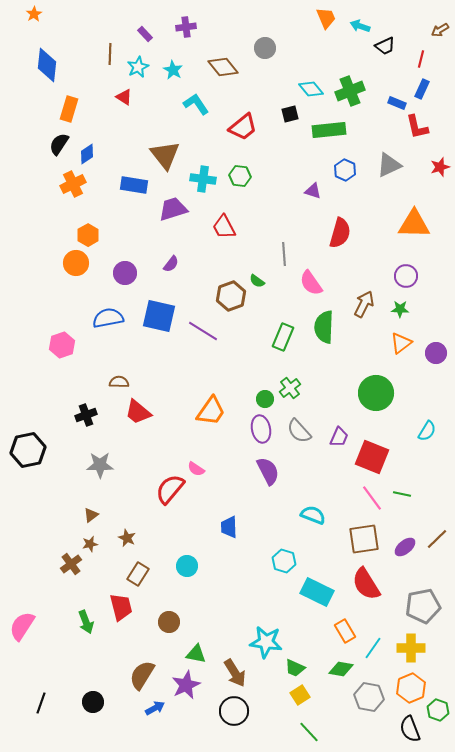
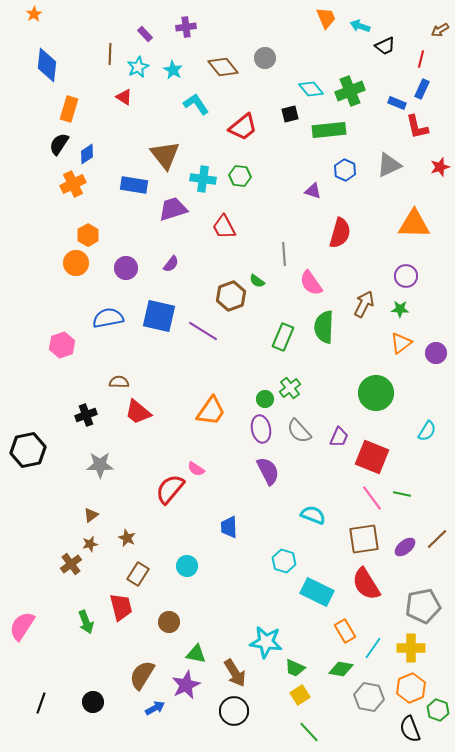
gray circle at (265, 48): moved 10 px down
purple circle at (125, 273): moved 1 px right, 5 px up
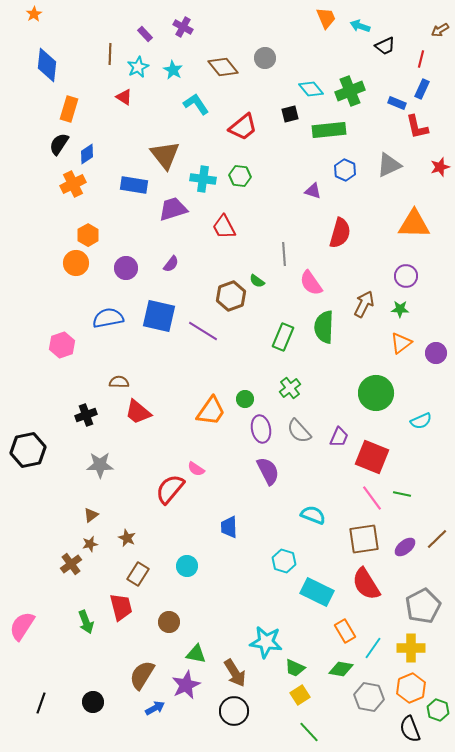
purple cross at (186, 27): moved 3 px left; rotated 36 degrees clockwise
green circle at (265, 399): moved 20 px left
cyan semicircle at (427, 431): moved 6 px left, 10 px up; rotated 35 degrees clockwise
gray pentagon at (423, 606): rotated 16 degrees counterclockwise
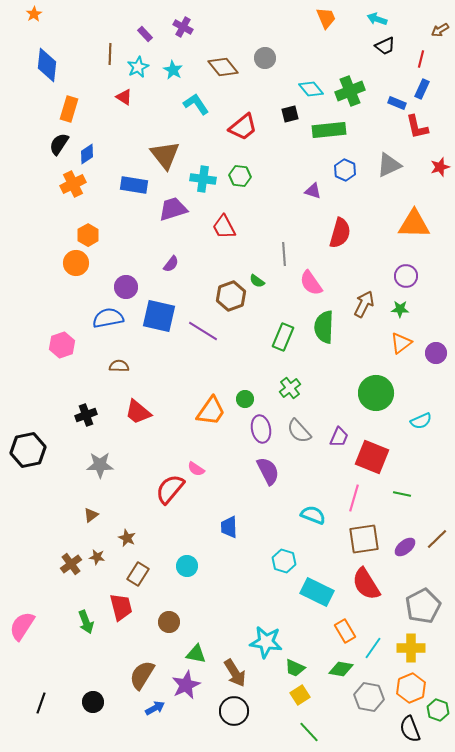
cyan arrow at (360, 26): moved 17 px right, 7 px up
purple circle at (126, 268): moved 19 px down
brown semicircle at (119, 382): moved 16 px up
pink line at (372, 498): moved 18 px left; rotated 52 degrees clockwise
brown star at (90, 544): moved 7 px right, 13 px down; rotated 21 degrees clockwise
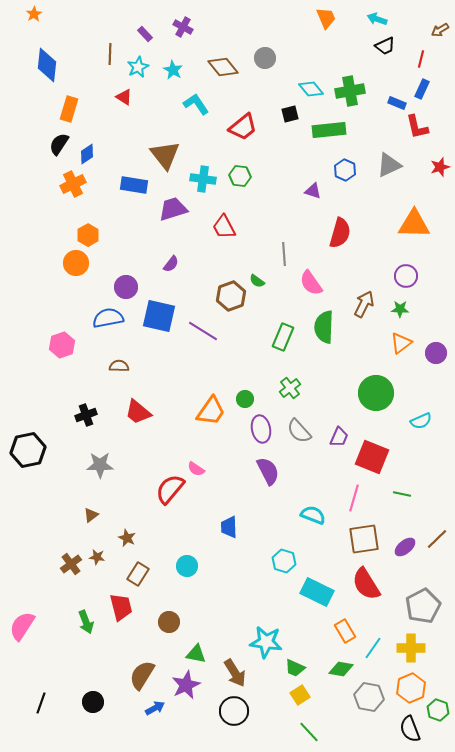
green cross at (350, 91): rotated 12 degrees clockwise
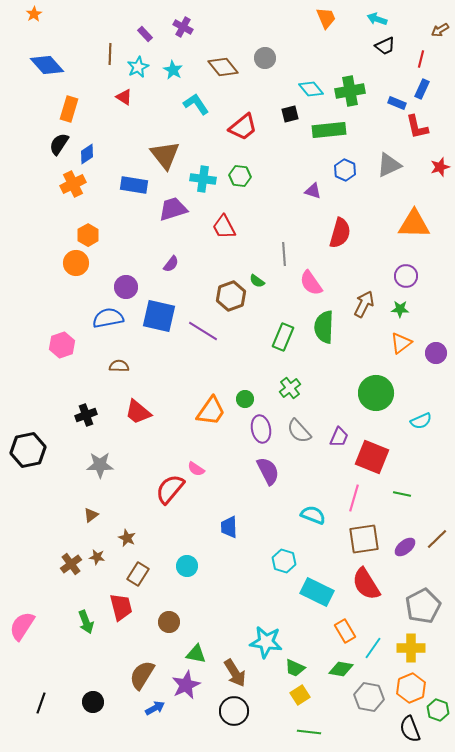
blue diamond at (47, 65): rotated 48 degrees counterclockwise
green line at (309, 732): rotated 40 degrees counterclockwise
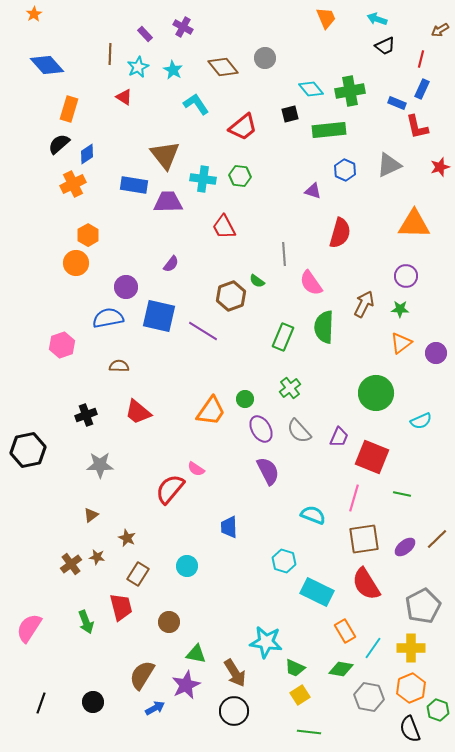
black semicircle at (59, 144): rotated 15 degrees clockwise
purple trapezoid at (173, 209): moved 5 px left, 7 px up; rotated 16 degrees clockwise
purple ellipse at (261, 429): rotated 20 degrees counterclockwise
pink semicircle at (22, 626): moved 7 px right, 2 px down
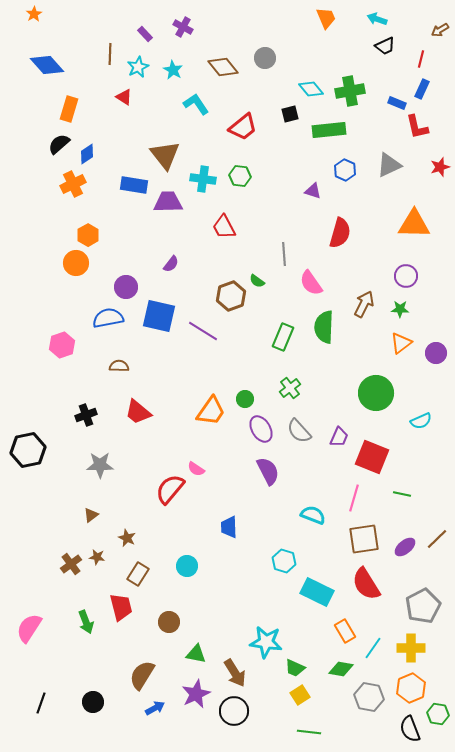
purple star at (186, 685): moved 10 px right, 9 px down
green hexagon at (438, 710): moved 4 px down; rotated 10 degrees counterclockwise
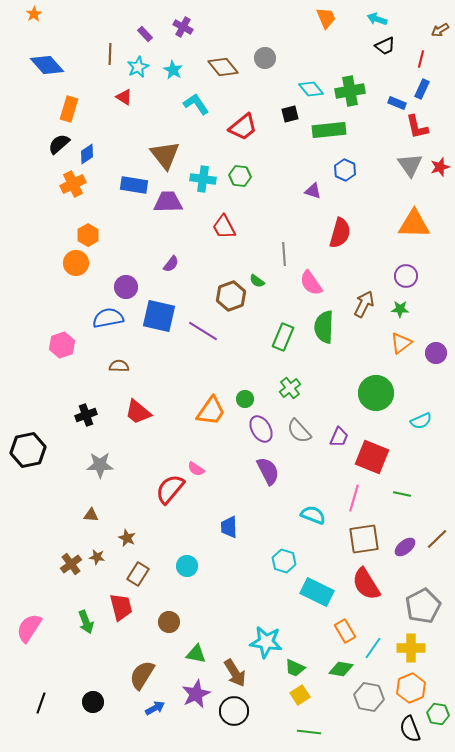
gray triangle at (389, 165): moved 21 px right; rotated 40 degrees counterclockwise
brown triangle at (91, 515): rotated 42 degrees clockwise
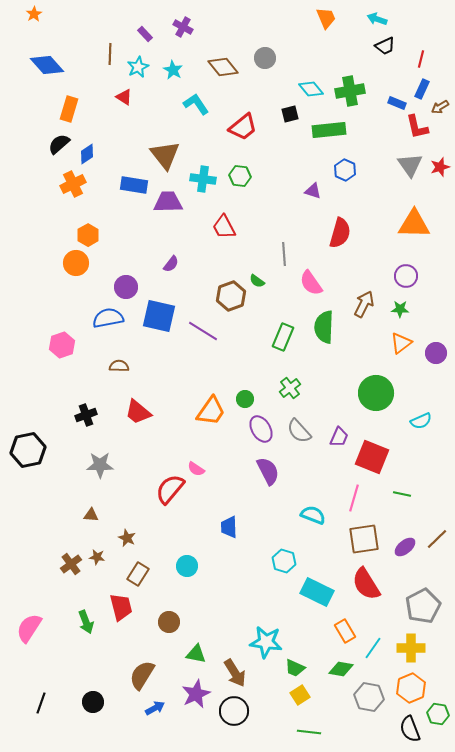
brown arrow at (440, 30): moved 77 px down
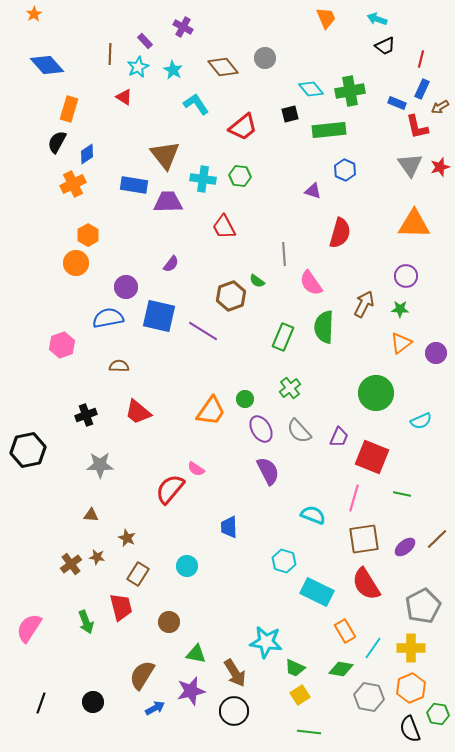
purple rectangle at (145, 34): moved 7 px down
black semicircle at (59, 144): moved 2 px left, 2 px up; rotated 20 degrees counterclockwise
purple star at (196, 694): moved 5 px left, 3 px up; rotated 12 degrees clockwise
